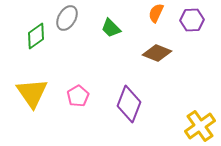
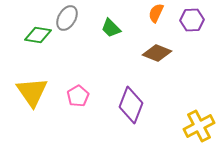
green diamond: moved 2 px right, 1 px up; rotated 44 degrees clockwise
yellow triangle: moved 1 px up
purple diamond: moved 2 px right, 1 px down
yellow cross: moved 1 px left; rotated 8 degrees clockwise
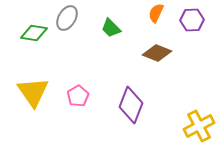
green diamond: moved 4 px left, 2 px up
yellow triangle: moved 1 px right
